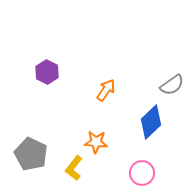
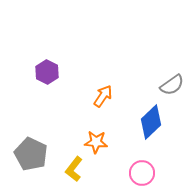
orange arrow: moved 3 px left, 6 px down
yellow L-shape: moved 1 px down
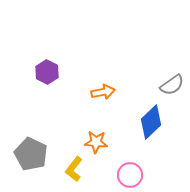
orange arrow: moved 4 px up; rotated 45 degrees clockwise
pink circle: moved 12 px left, 2 px down
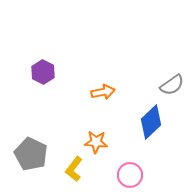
purple hexagon: moved 4 px left
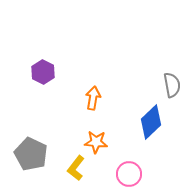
gray semicircle: rotated 65 degrees counterclockwise
orange arrow: moved 10 px left, 6 px down; rotated 70 degrees counterclockwise
yellow L-shape: moved 2 px right, 1 px up
pink circle: moved 1 px left, 1 px up
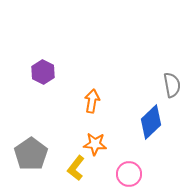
orange arrow: moved 1 px left, 3 px down
orange star: moved 1 px left, 2 px down
gray pentagon: rotated 12 degrees clockwise
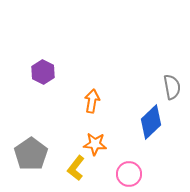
gray semicircle: moved 2 px down
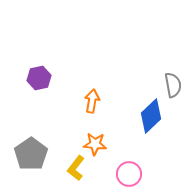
purple hexagon: moved 4 px left, 6 px down; rotated 20 degrees clockwise
gray semicircle: moved 1 px right, 2 px up
blue diamond: moved 6 px up
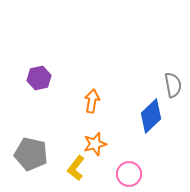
orange star: rotated 20 degrees counterclockwise
gray pentagon: rotated 24 degrees counterclockwise
